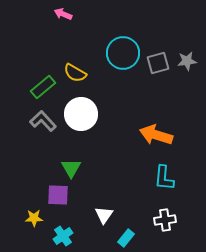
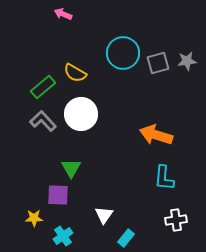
white cross: moved 11 px right
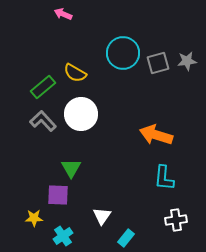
white triangle: moved 2 px left, 1 px down
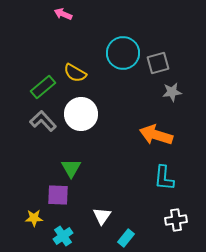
gray star: moved 15 px left, 31 px down
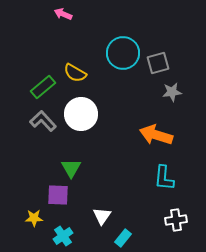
cyan rectangle: moved 3 px left
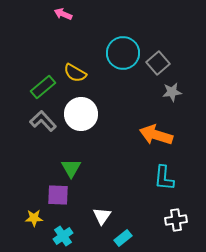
gray square: rotated 25 degrees counterclockwise
cyan rectangle: rotated 12 degrees clockwise
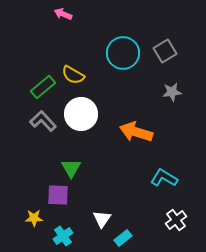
gray square: moved 7 px right, 12 px up; rotated 10 degrees clockwise
yellow semicircle: moved 2 px left, 2 px down
orange arrow: moved 20 px left, 3 px up
cyan L-shape: rotated 116 degrees clockwise
white triangle: moved 3 px down
white cross: rotated 30 degrees counterclockwise
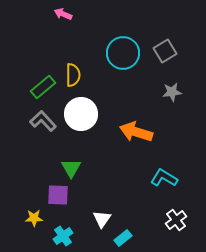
yellow semicircle: rotated 120 degrees counterclockwise
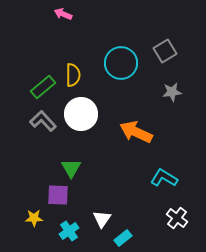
cyan circle: moved 2 px left, 10 px down
orange arrow: rotated 8 degrees clockwise
white cross: moved 1 px right, 2 px up; rotated 15 degrees counterclockwise
cyan cross: moved 6 px right, 5 px up
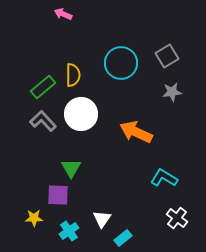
gray square: moved 2 px right, 5 px down
